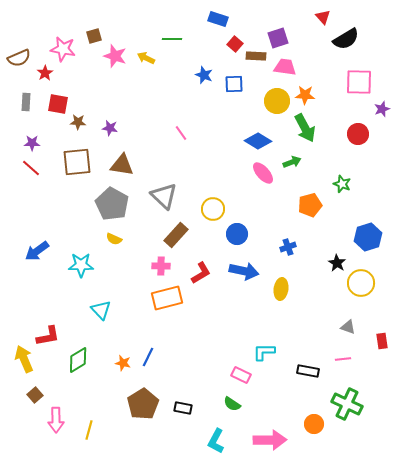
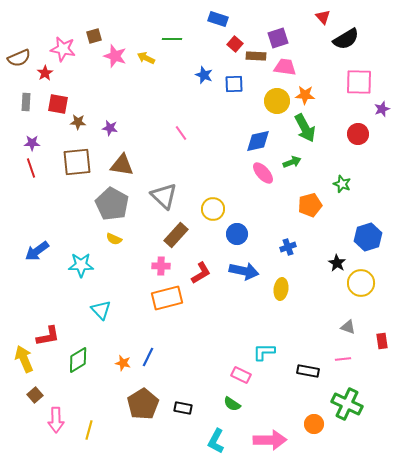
blue diamond at (258, 141): rotated 44 degrees counterclockwise
red line at (31, 168): rotated 30 degrees clockwise
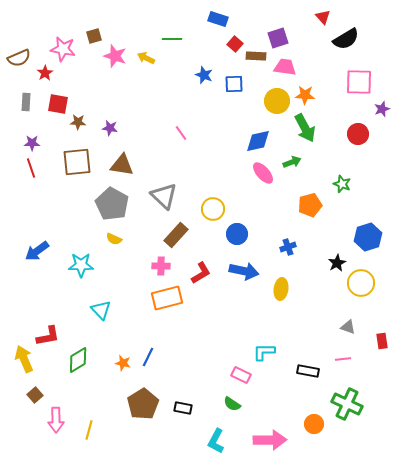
black star at (337, 263): rotated 12 degrees clockwise
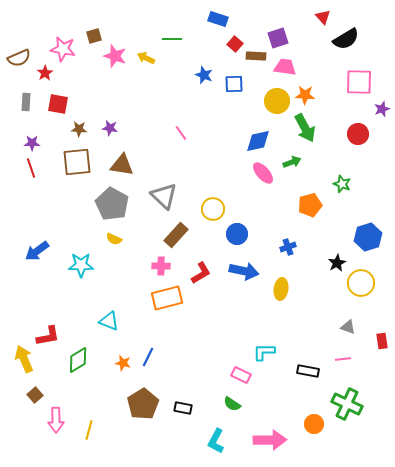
brown star at (78, 122): moved 1 px right, 7 px down
cyan triangle at (101, 310): moved 8 px right, 11 px down; rotated 25 degrees counterclockwise
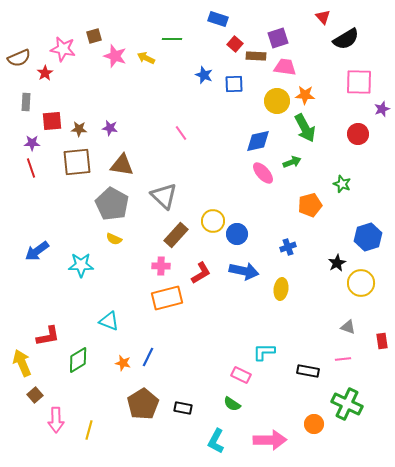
red square at (58, 104): moved 6 px left, 17 px down; rotated 15 degrees counterclockwise
yellow circle at (213, 209): moved 12 px down
yellow arrow at (24, 359): moved 2 px left, 4 px down
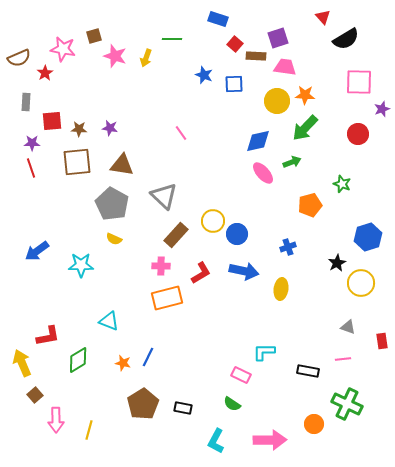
yellow arrow at (146, 58): rotated 96 degrees counterclockwise
green arrow at (305, 128): rotated 72 degrees clockwise
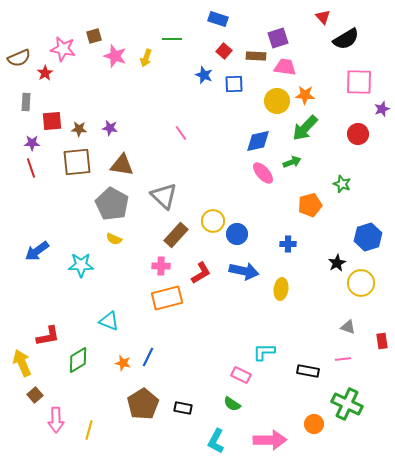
red square at (235, 44): moved 11 px left, 7 px down
blue cross at (288, 247): moved 3 px up; rotated 21 degrees clockwise
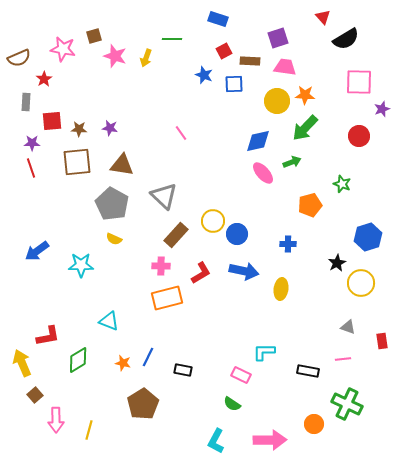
red square at (224, 51): rotated 21 degrees clockwise
brown rectangle at (256, 56): moved 6 px left, 5 px down
red star at (45, 73): moved 1 px left, 6 px down
red circle at (358, 134): moved 1 px right, 2 px down
black rectangle at (183, 408): moved 38 px up
